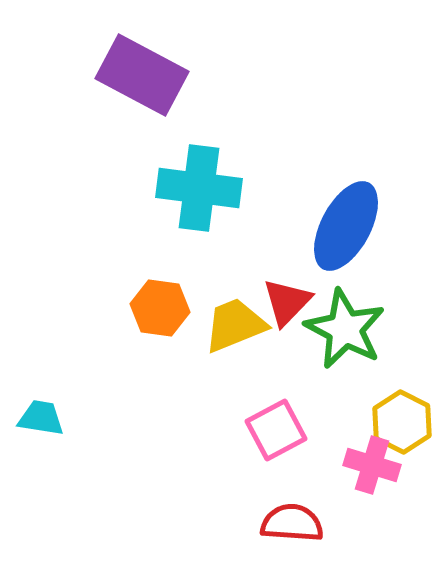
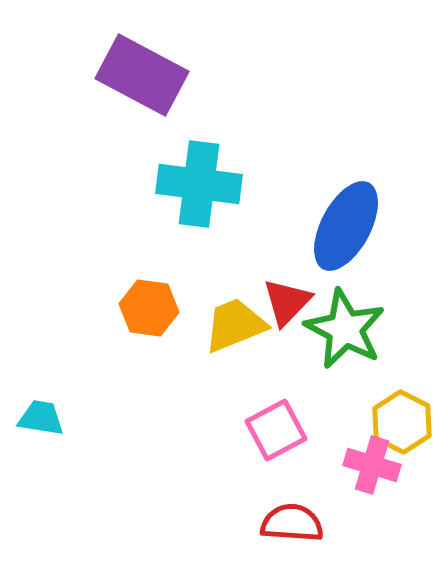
cyan cross: moved 4 px up
orange hexagon: moved 11 px left
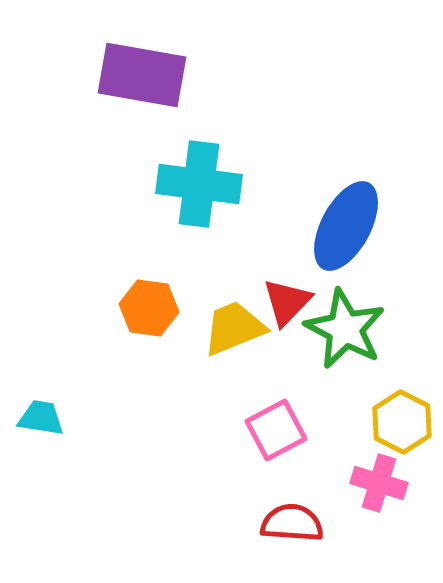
purple rectangle: rotated 18 degrees counterclockwise
yellow trapezoid: moved 1 px left, 3 px down
pink cross: moved 7 px right, 18 px down
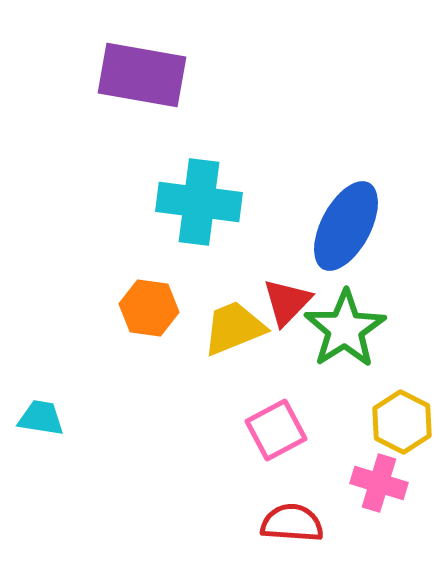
cyan cross: moved 18 px down
green star: rotated 12 degrees clockwise
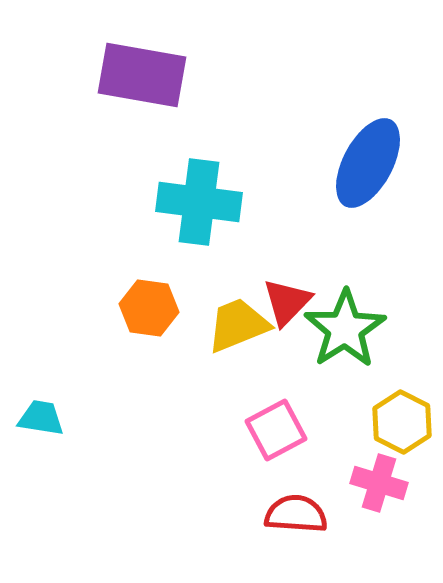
blue ellipse: moved 22 px right, 63 px up
yellow trapezoid: moved 4 px right, 3 px up
red semicircle: moved 4 px right, 9 px up
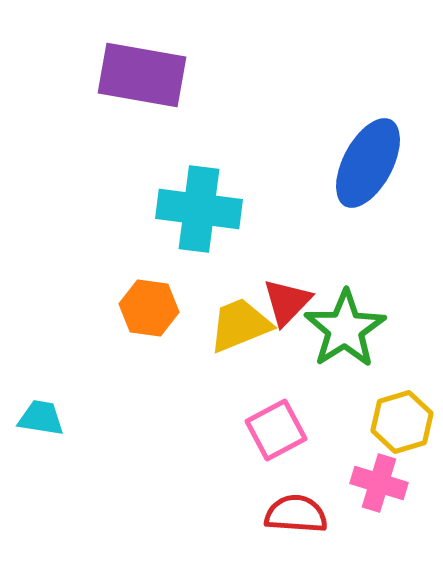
cyan cross: moved 7 px down
yellow trapezoid: moved 2 px right
yellow hexagon: rotated 16 degrees clockwise
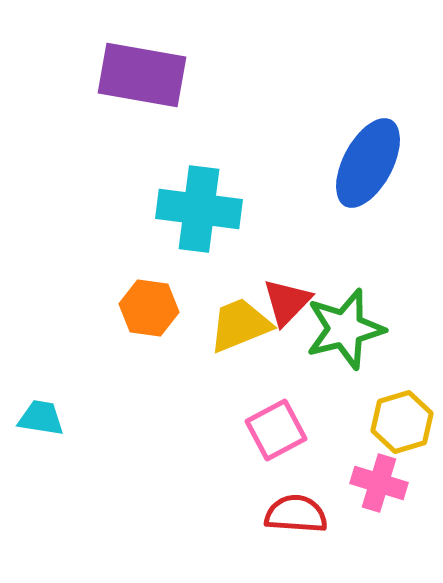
green star: rotated 18 degrees clockwise
